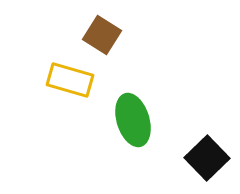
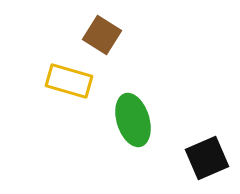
yellow rectangle: moved 1 px left, 1 px down
black square: rotated 21 degrees clockwise
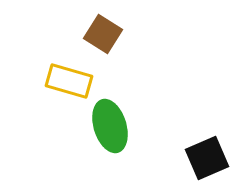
brown square: moved 1 px right, 1 px up
green ellipse: moved 23 px left, 6 px down
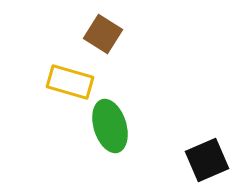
yellow rectangle: moved 1 px right, 1 px down
black square: moved 2 px down
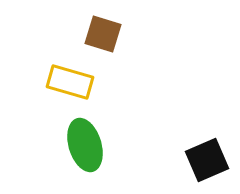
brown square: rotated 15 degrees counterclockwise
green ellipse: moved 25 px left, 19 px down
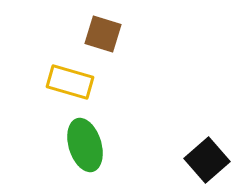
black square: rotated 18 degrees counterclockwise
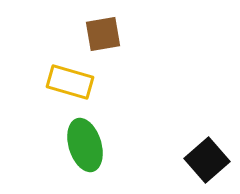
brown square: rotated 27 degrees counterclockwise
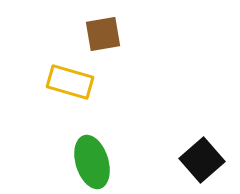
green ellipse: moved 7 px right, 17 px down
black square: moved 5 px left
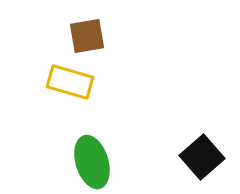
brown square: moved 16 px left, 2 px down
black square: moved 3 px up
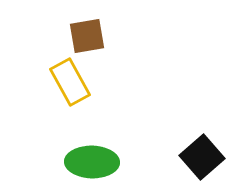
yellow rectangle: rotated 45 degrees clockwise
green ellipse: rotated 72 degrees counterclockwise
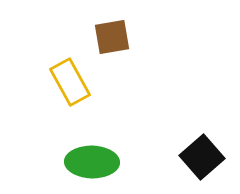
brown square: moved 25 px right, 1 px down
